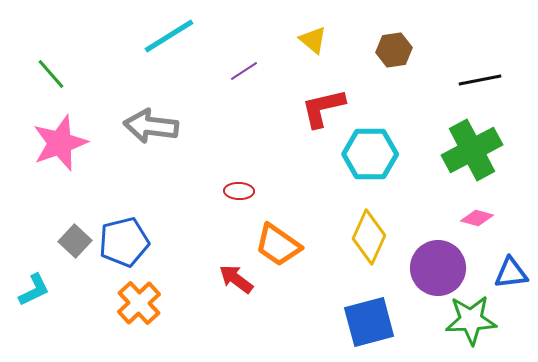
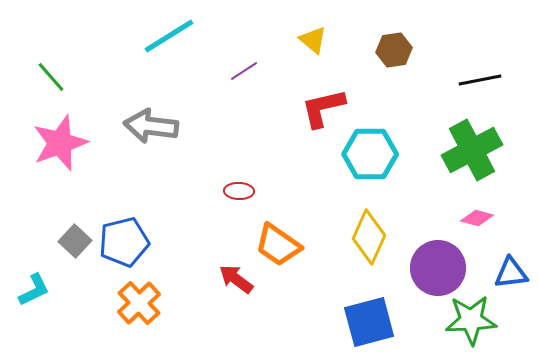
green line: moved 3 px down
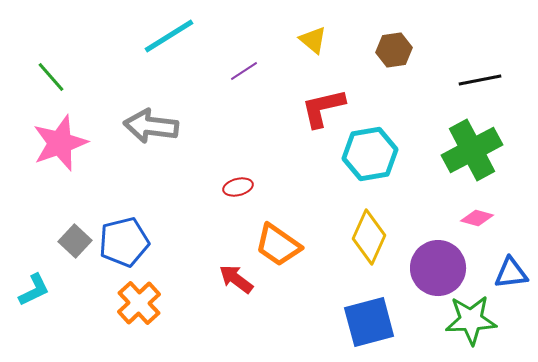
cyan hexagon: rotated 10 degrees counterclockwise
red ellipse: moved 1 px left, 4 px up; rotated 16 degrees counterclockwise
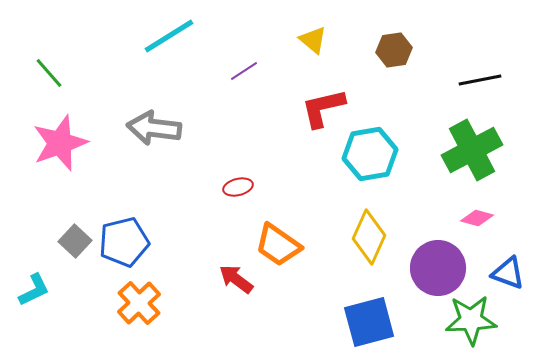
green line: moved 2 px left, 4 px up
gray arrow: moved 3 px right, 2 px down
blue triangle: moved 3 px left; rotated 27 degrees clockwise
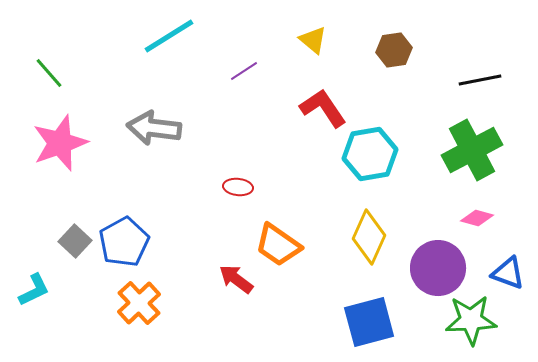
red L-shape: rotated 69 degrees clockwise
red ellipse: rotated 20 degrees clockwise
blue pentagon: rotated 15 degrees counterclockwise
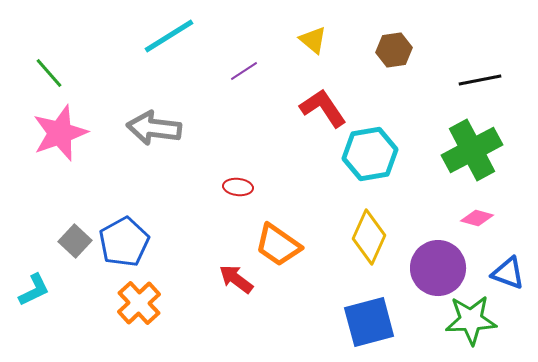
pink star: moved 10 px up
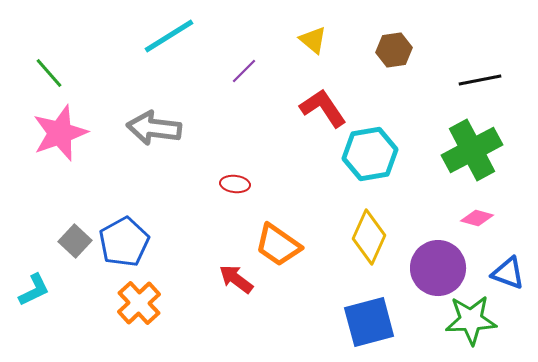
purple line: rotated 12 degrees counterclockwise
red ellipse: moved 3 px left, 3 px up
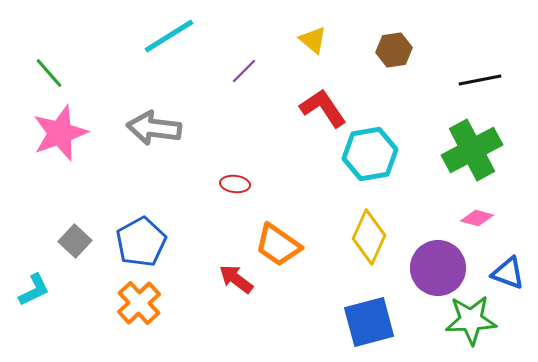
blue pentagon: moved 17 px right
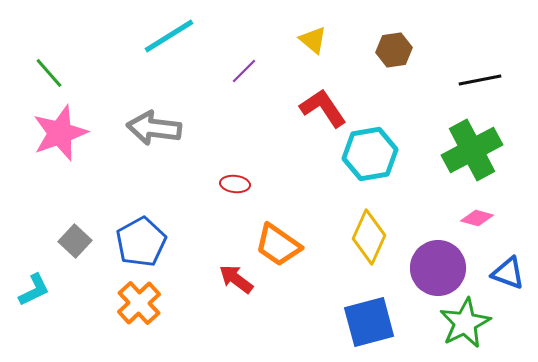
green star: moved 6 px left, 3 px down; rotated 24 degrees counterclockwise
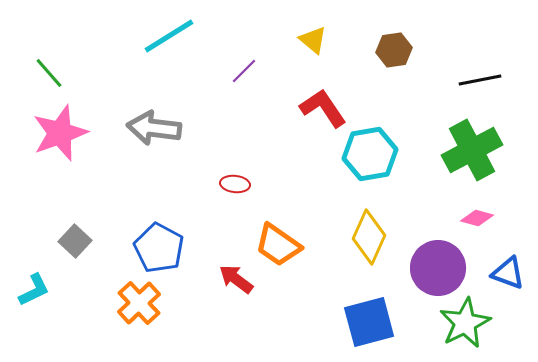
blue pentagon: moved 18 px right, 6 px down; rotated 15 degrees counterclockwise
